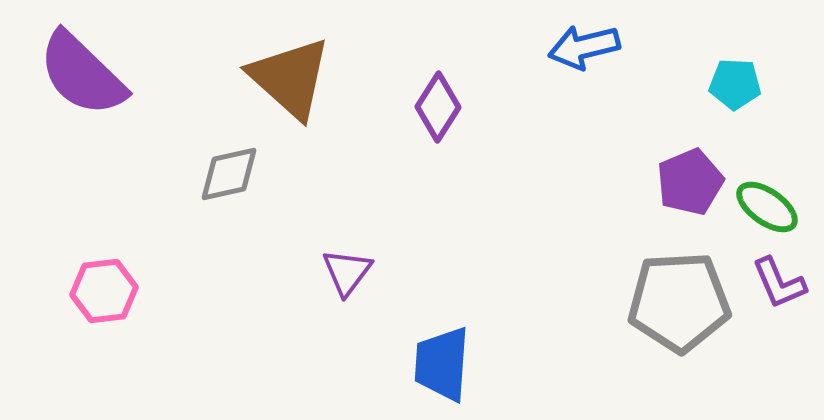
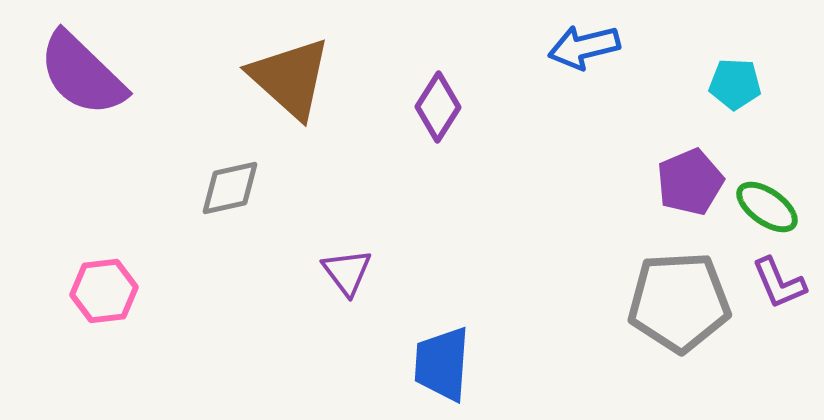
gray diamond: moved 1 px right, 14 px down
purple triangle: rotated 14 degrees counterclockwise
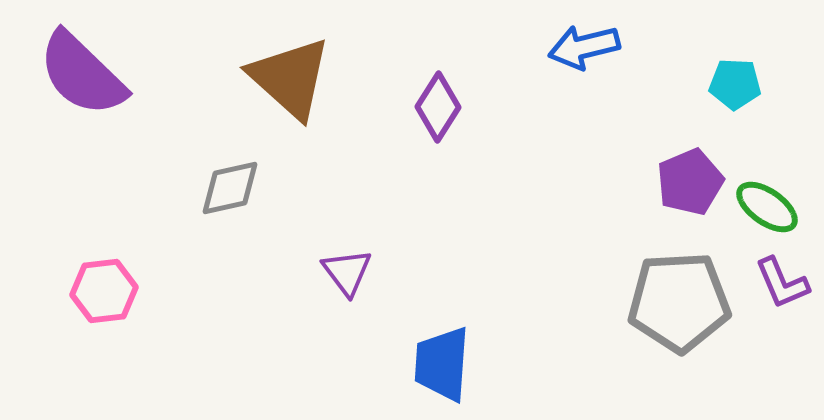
purple L-shape: moved 3 px right
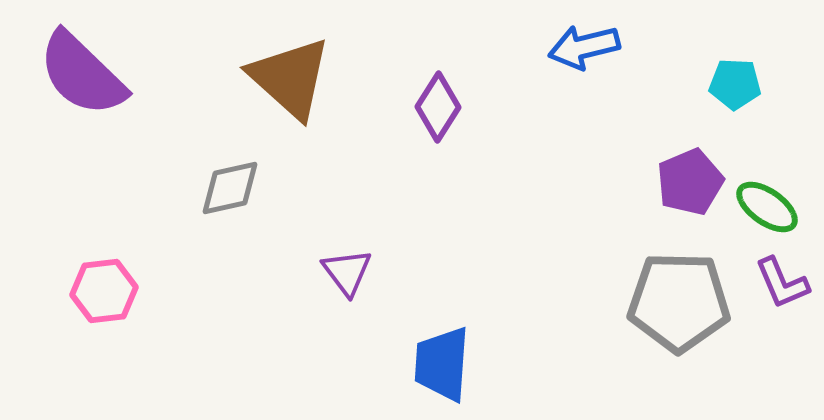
gray pentagon: rotated 4 degrees clockwise
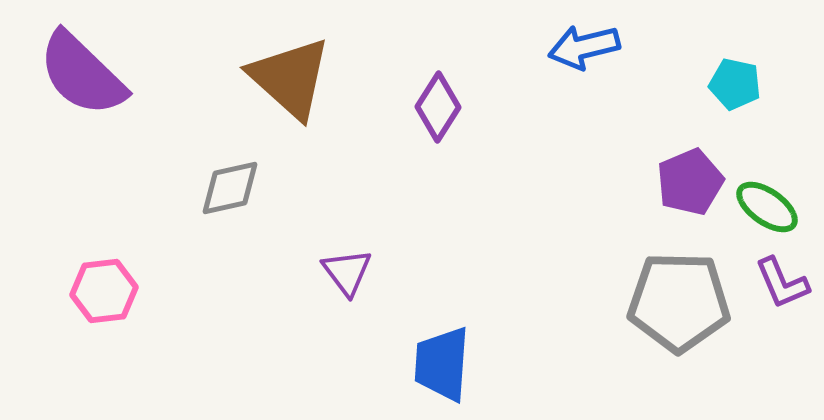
cyan pentagon: rotated 9 degrees clockwise
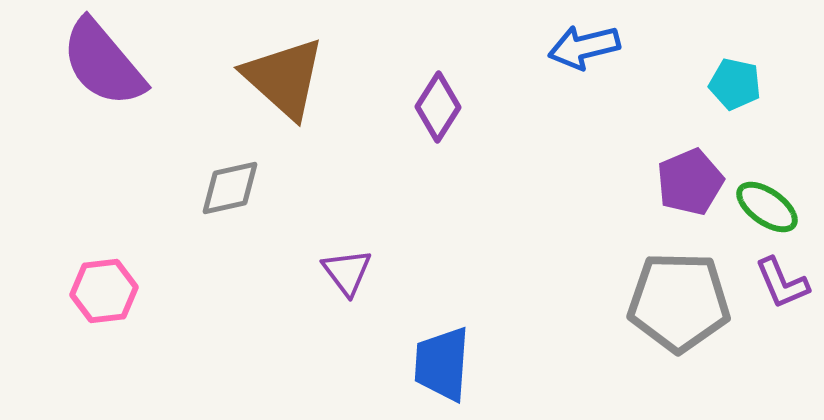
purple semicircle: moved 21 px right, 11 px up; rotated 6 degrees clockwise
brown triangle: moved 6 px left
